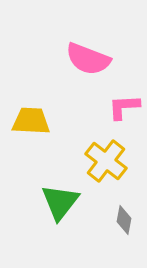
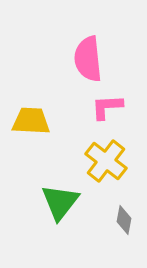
pink semicircle: rotated 63 degrees clockwise
pink L-shape: moved 17 px left
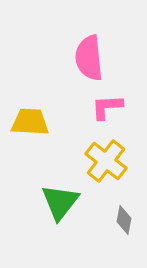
pink semicircle: moved 1 px right, 1 px up
yellow trapezoid: moved 1 px left, 1 px down
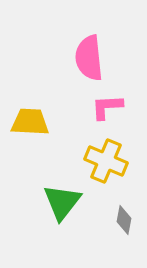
yellow cross: rotated 15 degrees counterclockwise
green triangle: moved 2 px right
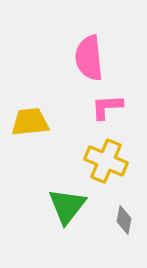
yellow trapezoid: rotated 9 degrees counterclockwise
green triangle: moved 5 px right, 4 px down
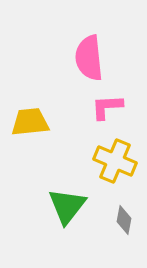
yellow cross: moved 9 px right
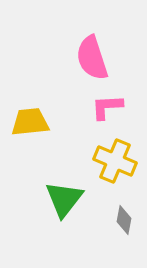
pink semicircle: moved 3 px right; rotated 12 degrees counterclockwise
green triangle: moved 3 px left, 7 px up
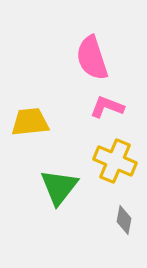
pink L-shape: rotated 24 degrees clockwise
green triangle: moved 5 px left, 12 px up
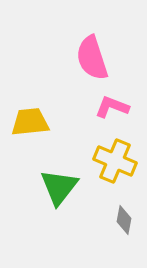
pink L-shape: moved 5 px right
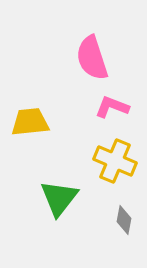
green triangle: moved 11 px down
